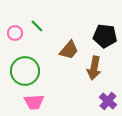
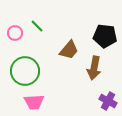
purple cross: rotated 12 degrees counterclockwise
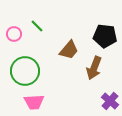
pink circle: moved 1 px left, 1 px down
brown arrow: rotated 10 degrees clockwise
purple cross: moved 2 px right; rotated 12 degrees clockwise
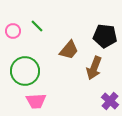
pink circle: moved 1 px left, 3 px up
pink trapezoid: moved 2 px right, 1 px up
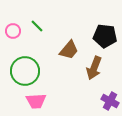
purple cross: rotated 12 degrees counterclockwise
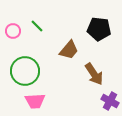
black pentagon: moved 6 px left, 7 px up
brown arrow: moved 6 px down; rotated 55 degrees counterclockwise
pink trapezoid: moved 1 px left
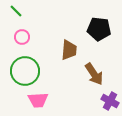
green line: moved 21 px left, 15 px up
pink circle: moved 9 px right, 6 px down
brown trapezoid: rotated 35 degrees counterclockwise
pink trapezoid: moved 3 px right, 1 px up
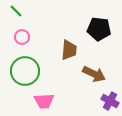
brown arrow: rotated 30 degrees counterclockwise
pink trapezoid: moved 6 px right, 1 px down
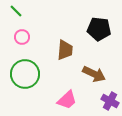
brown trapezoid: moved 4 px left
green circle: moved 3 px down
pink trapezoid: moved 23 px right, 1 px up; rotated 40 degrees counterclockwise
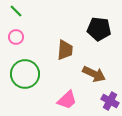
pink circle: moved 6 px left
